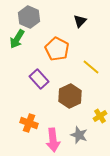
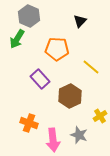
gray hexagon: moved 1 px up
orange pentagon: rotated 25 degrees counterclockwise
purple rectangle: moved 1 px right
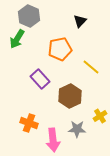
orange pentagon: moved 3 px right; rotated 15 degrees counterclockwise
gray star: moved 2 px left, 6 px up; rotated 18 degrees counterclockwise
